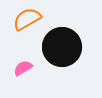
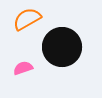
pink semicircle: rotated 12 degrees clockwise
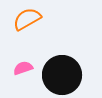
black circle: moved 28 px down
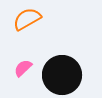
pink semicircle: rotated 24 degrees counterclockwise
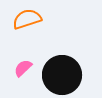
orange semicircle: rotated 12 degrees clockwise
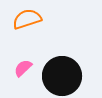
black circle: moved 1 px down
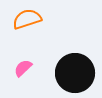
black circle: moved 13 px right, 3 px up
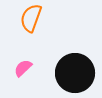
orange semicircle: moved 4 px right, 1 px up; rotated 52 degrees counterclockwise
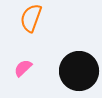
black circle: moved 4 px right, 2 px up
